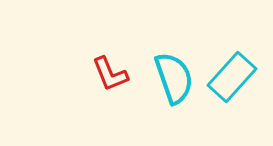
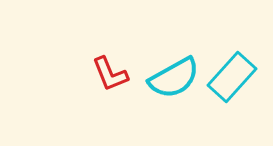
cyan semicircle: rotated 80 degrees clockwise
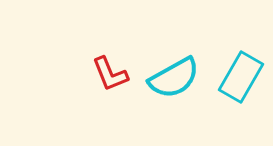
cyan rectangle: moved 9 px right; rotated 12 degrees counterclockwise
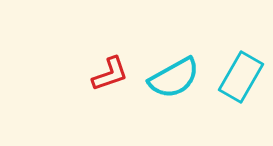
red L-shape: rotated 87 degrees counterclockwise
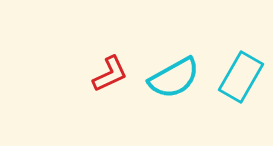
red L-shape: rotated 6 degrees counterclockwise
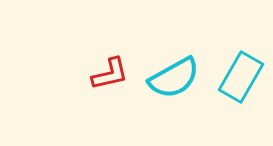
red L-shape: rotated 12 degrees clockwise
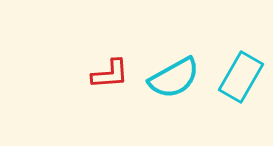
red L-shape: rotated 9 degrees clockwise
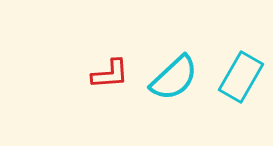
cyan semicircle: rotated 14 degrees counterclockwise
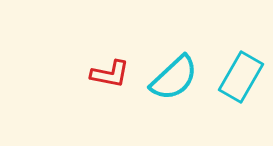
red L-shape: rotated 15 degrees clockwise
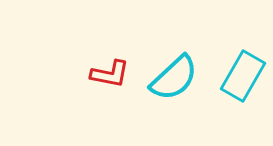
cyan rectangle: moved 2 px right, 1 px up
